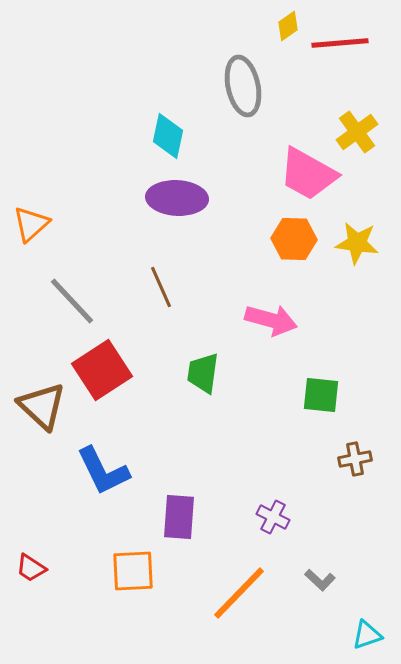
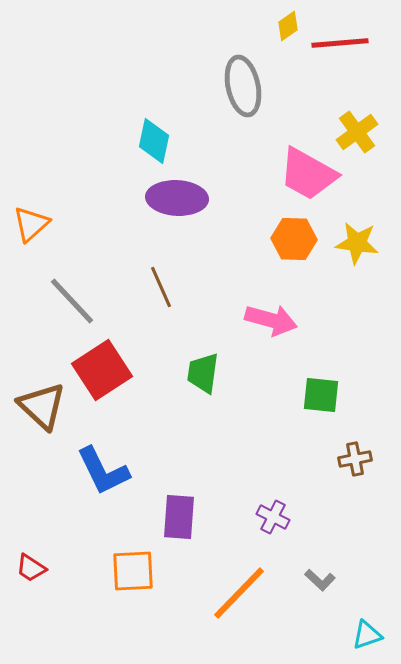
cyan diamond: moved 14 px left, 5 px down
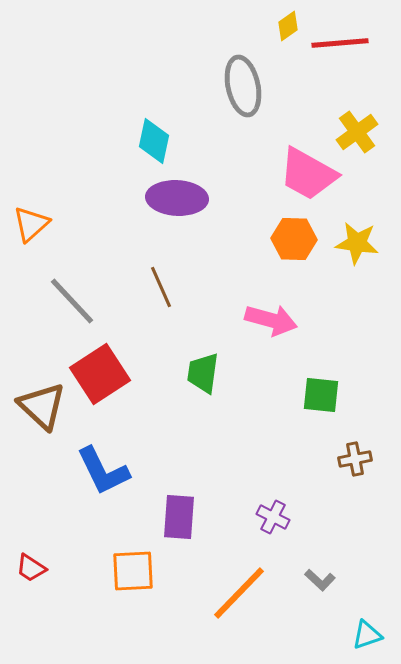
red square: moved 2 px left, 4 px down
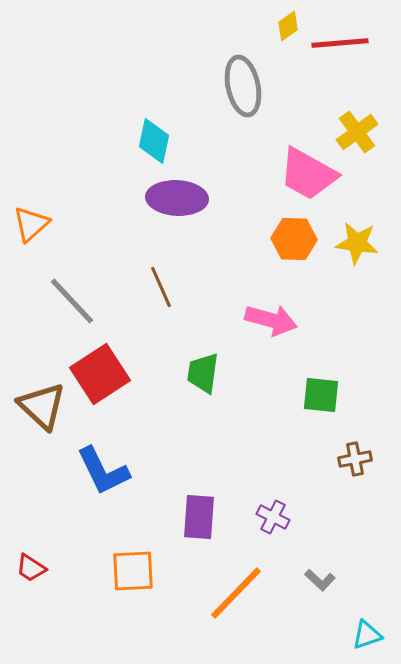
purple rectangle: moved 20 px right
orange line: moved 3 px left
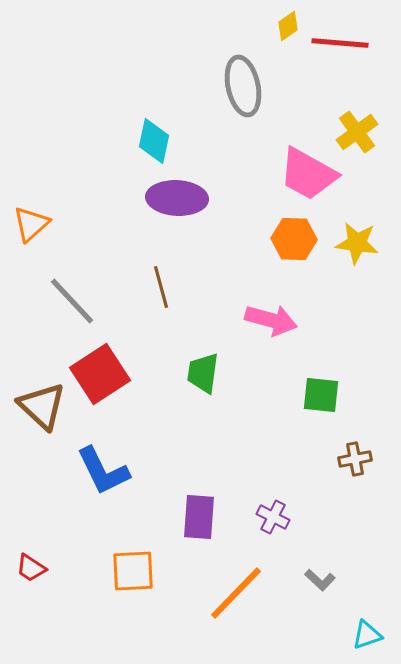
red line: rotated 10 degrees clockwise
brown line: rotated 9 degrees clockwise
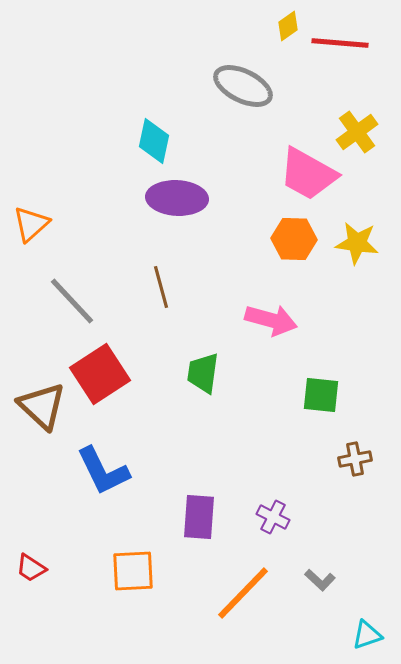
gray ellipse: rotated 52 degrees counterclockwise
orange line: moved 7 px right
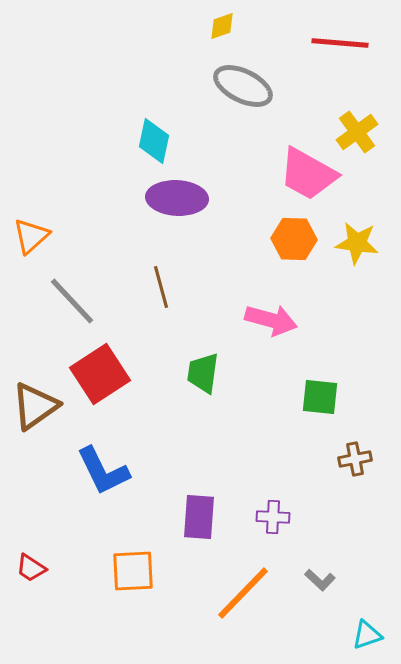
yellow diamond: moved 66 px left; rotated 16 degrees clockwise
orange triangle: moved 12 px down
green square: moved 1 px left, 2 px down
brown triangle: moved 7 px left; rotated 42 degrees clockwise
purple cross: rotated 24 degrees counterclockwise
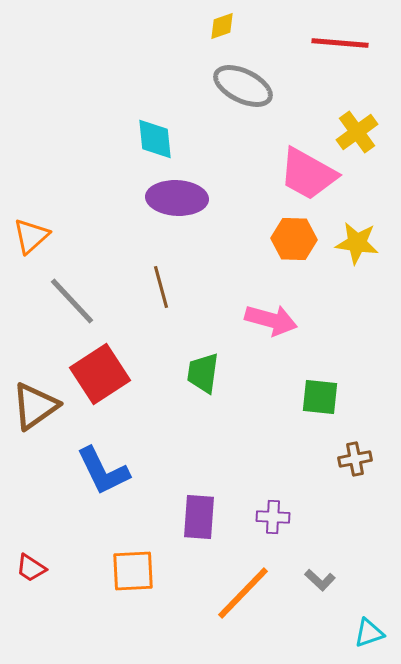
cyan diamond: moved 1 px right, 2 px up; rotated 18 degrees counterclockwise
cyan triangle: moved 2 px right, 2 px up
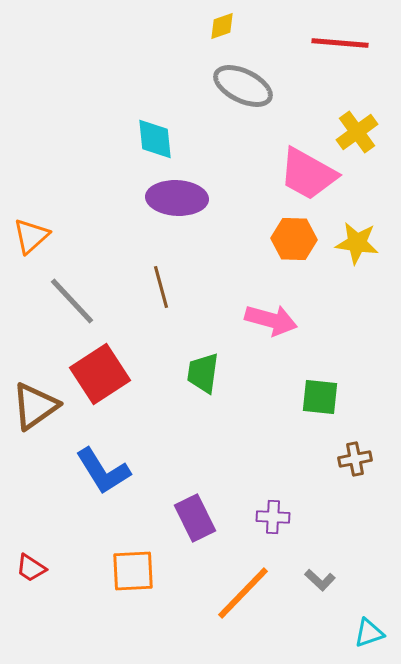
blue L-shape: rotated 6 degrees counterclockwise
purple rectangle: moved 4 px left, 1 px down; rotated 30 degrees counterclockwise
